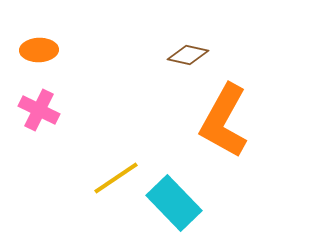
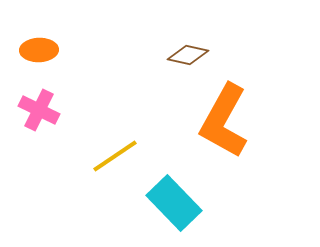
yellow line: moved 1 px left, 22 px up
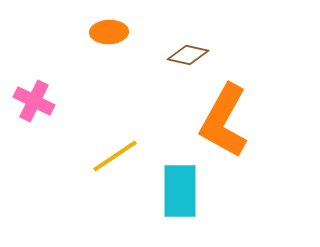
orange ellipse: moved 70 px right, 18 px up
pink cross: moved 5 px left, 9 px up
cyan rectangle: moved 6 px right, 12 px up; rotated 44 degrees clockwise
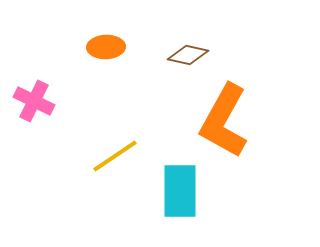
orange ellipse: moved 3 px left, 15 px down
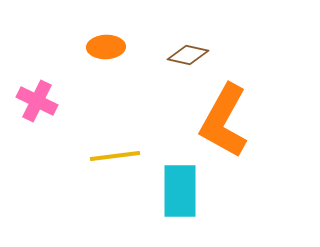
pink cross: moved 3 px right
yellow line: rotated 27 degrees clockwise
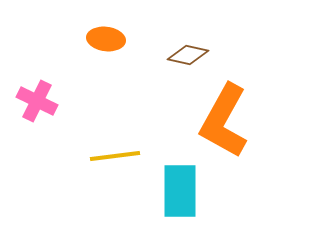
orange ellipse: moved 8 px up; rotated 9 degrees clockwise
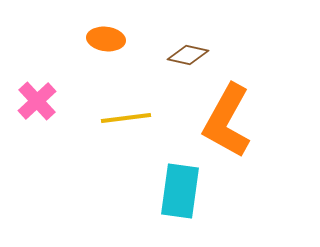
pink cross: rotated 21 degrees clockwise
orange L-shape: moved 3 px right
yellow line: moved 11 px right, 38 px up
cyan rectangle: rotated 8 degrees clockwise
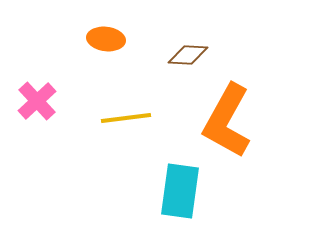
brown diamond: rotated 9 degrees counterclockwise
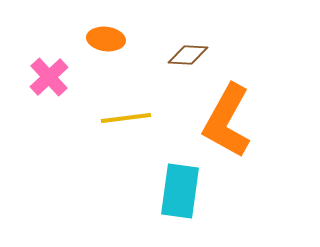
pink cross: moved 12 px right, 24 px up
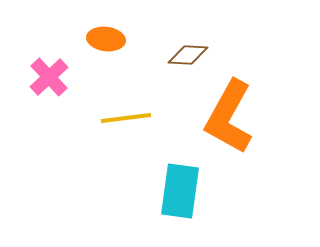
orange L-shape: moved 2 px right, 4 px up
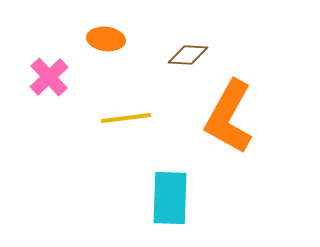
cyan rectangle: moved 10 px left, 7 px down; rotated 6 degrees counterclockwise
